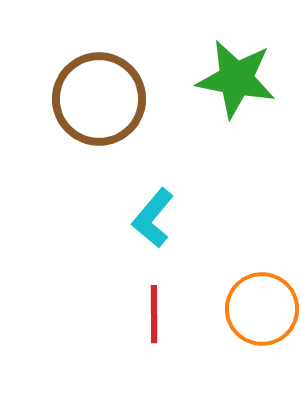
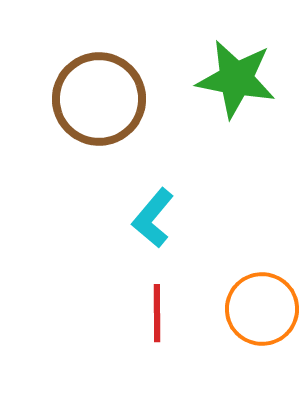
red line: moved 3 px right, 1 px up
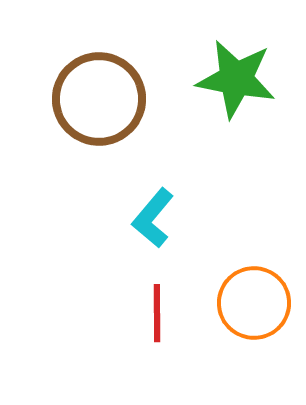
orange circle: moved 8 px left, 6 px up
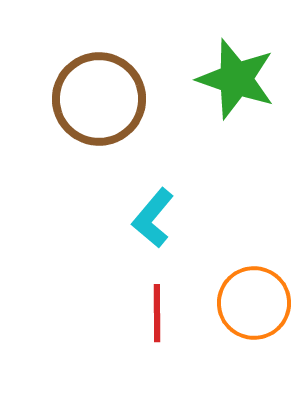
green star: rotated 8 degrees clockwise
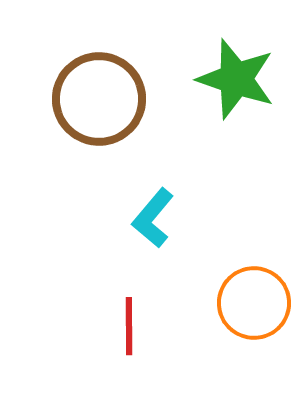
red line: moved 28 px left, 13 px down
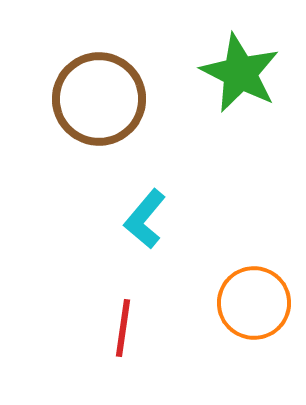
green star: moved 4 px right, 6 px up; rotated 8 degrees clockwise
cyan L-shape: moved 8 px left, 1 px down
red line: moved 6 px left, 2 px down; rotated 8 degrees clockwise
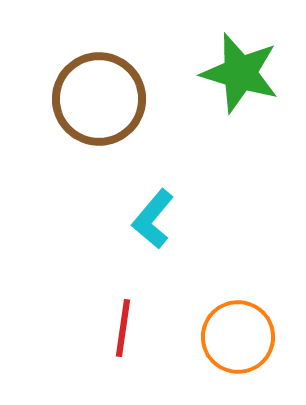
green star: rotated 10 degrees counterclockwise
cyan L-shape: moved 8 px right
orange circle: moved 16 px left, 34 px down
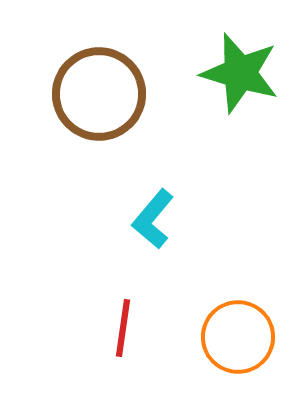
brown circle: moved 5 px up
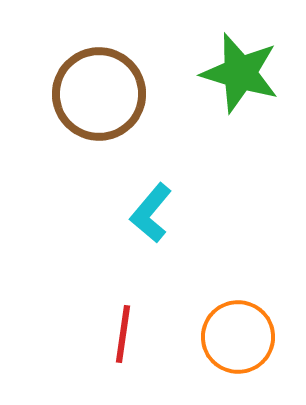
cyan L-shape: moved 2 px left, 6 px up
red line: moved 6 px down
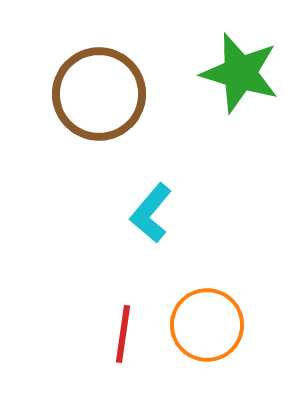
orange circle: moved 31 px left, 12 px up
